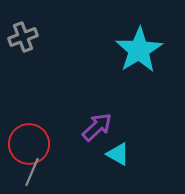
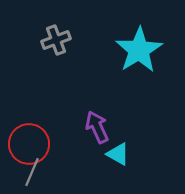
gray cross: moved 33 px right, 3 px down
purple arrow: rotated 72 degrees counterclockwise
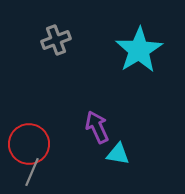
cyan triangle: rotated 20 degrees counterclockwise
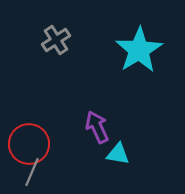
gray cross: rotated 12 degrees counterclockwise
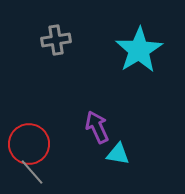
gray cross: rotated 24 degrees clockwise
gray line: rotated 64 degrees counterclockwise
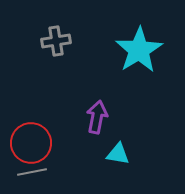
gray cross: moved 1 px down
purple arrow: moved 10 px up; rotated 36 degrees clockwise
red circle: moved 2 px right, 1 px up
gray line: rotated 60 degrees counterclockwise
